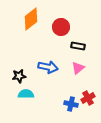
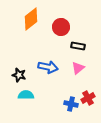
black star: moved 1 px up; rotated 24 degrees clockwise
cyan semicircle: moved 1 px down
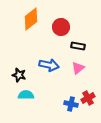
blue arrow: moved 1 px right, 2 px up
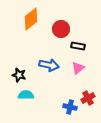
red circle: moved 2 px down
blue cross: moved 1 px left, 3 px down
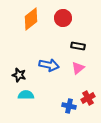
red circle: moved 2 px right, 11 px up
blue cross: moved 1 px left, 1 px up
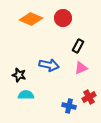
orange diamond: rotated 60 degrees clockwise
black rectangle: rotated 72 degrees counterclockwise
pink triangle: moved 3 px right; rotated 16 degrees clockwise
red cross: moved 1 px right, 1 px up
